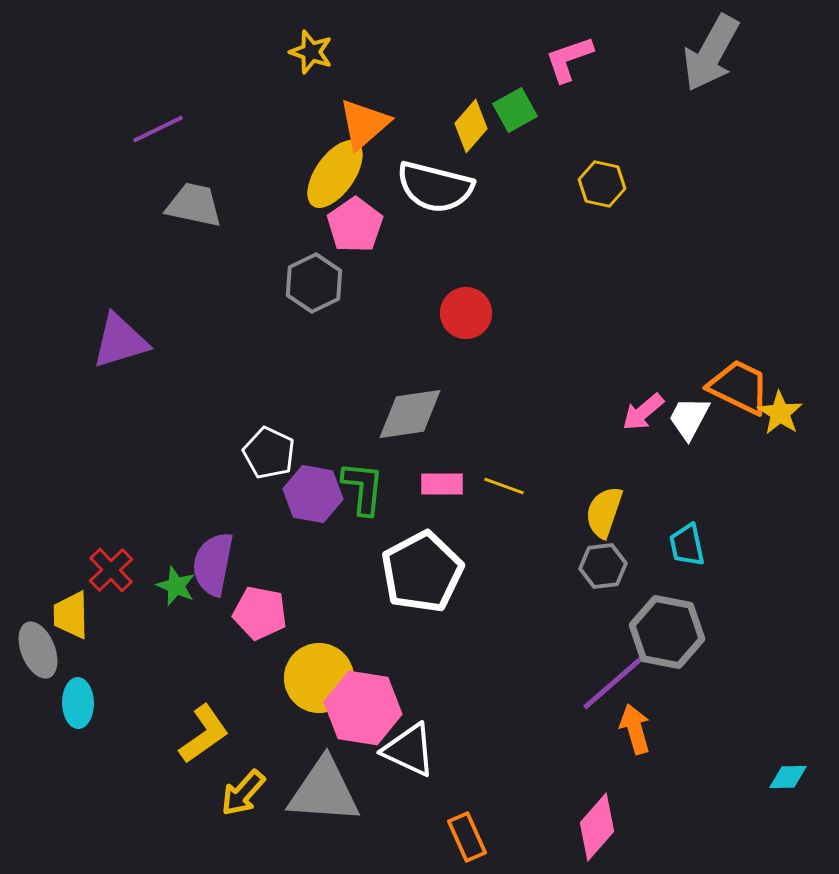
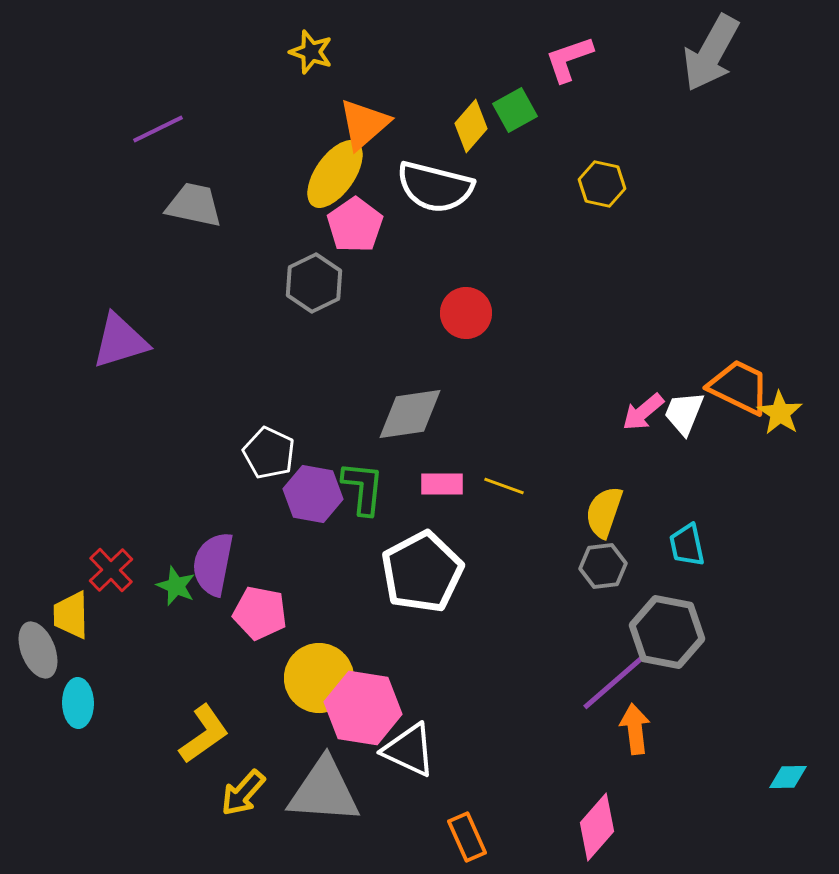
white trapezoid at (689, 418): moved 5 px left, 5 px up; rotated 6 degrees counterclockwise
orange arrow at (635, 729): rotated 9 degrees clockwise
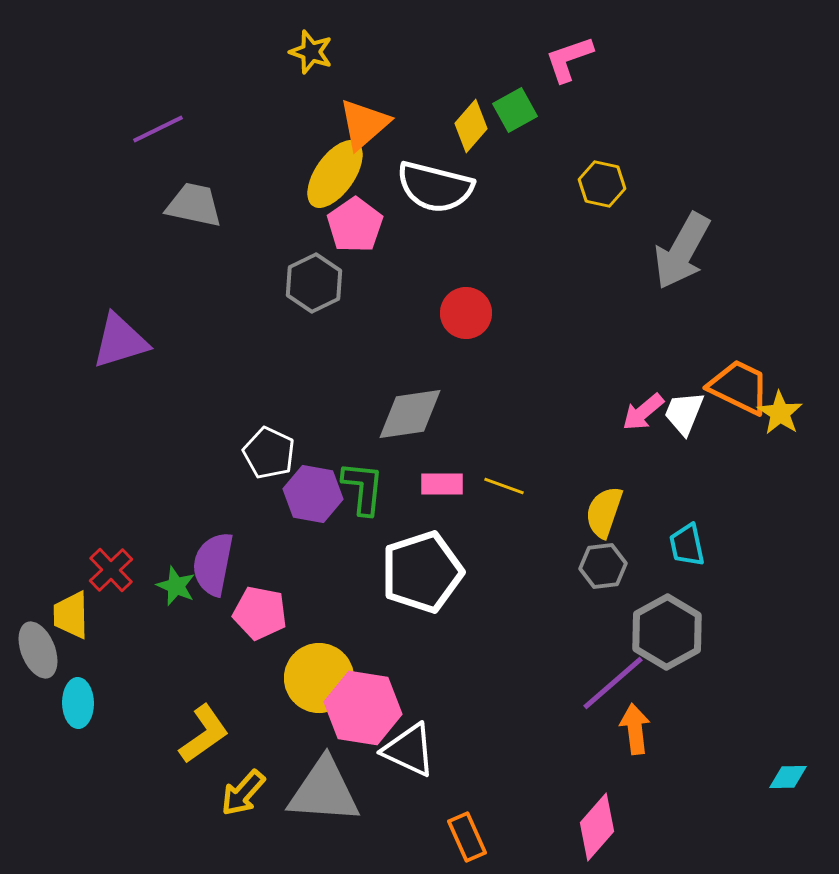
gray arrow at (711, 53): moved 29 px left, 198 px down
white pentagon at (422, 572): rotated 10 degrees clockwise
gray hexagon at (667, 632): rotated 20 degrees clockwise
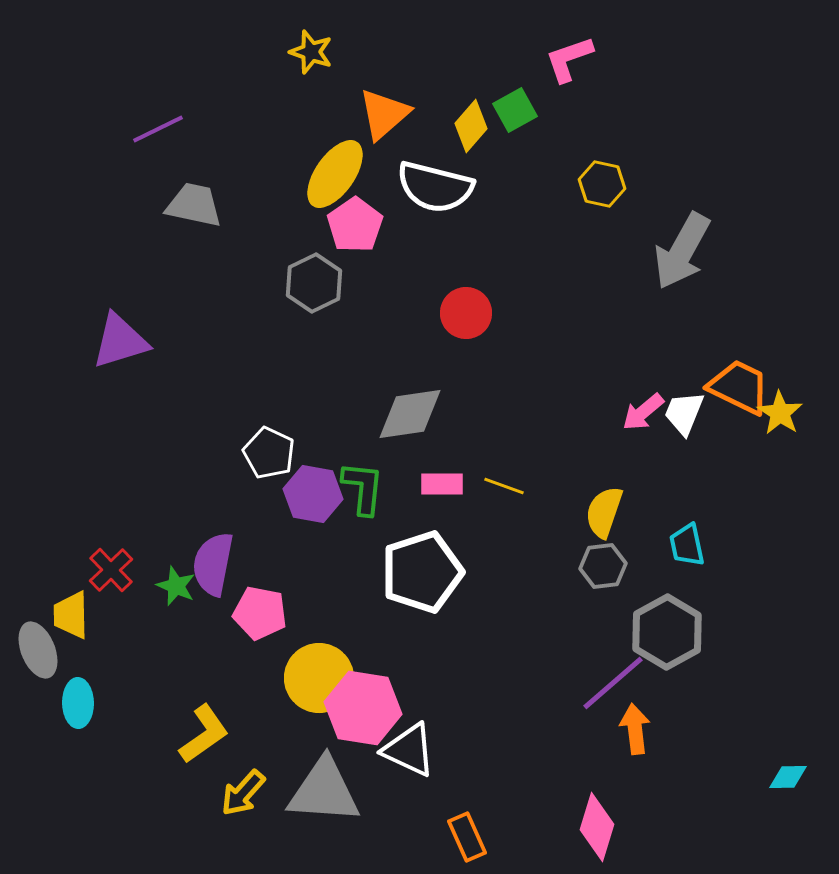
orange triangle at (364, 124): moved 20 px right, 10 px up
pink diamond at (597, 827): rotated 24 degrees counterclockwise
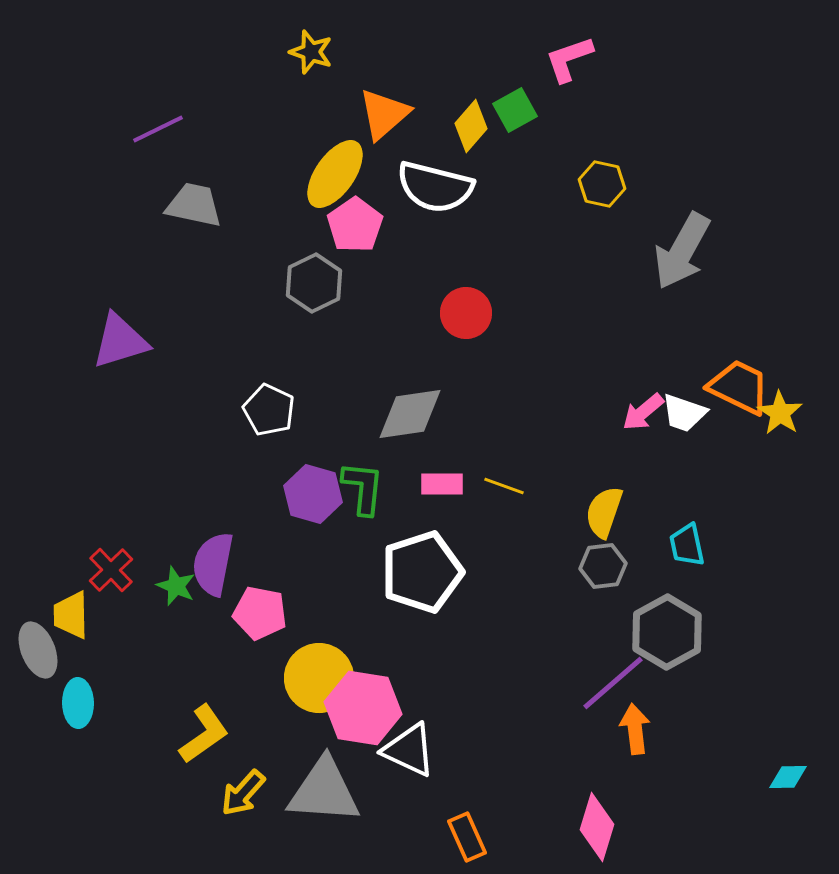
white trapezoid at (684, 413): rotated 93 degrees counterclockwise
white pentagon at (269, 453): moved 43 px up
purple hexagon at (313, 494): rotated 6 degrees clockwise
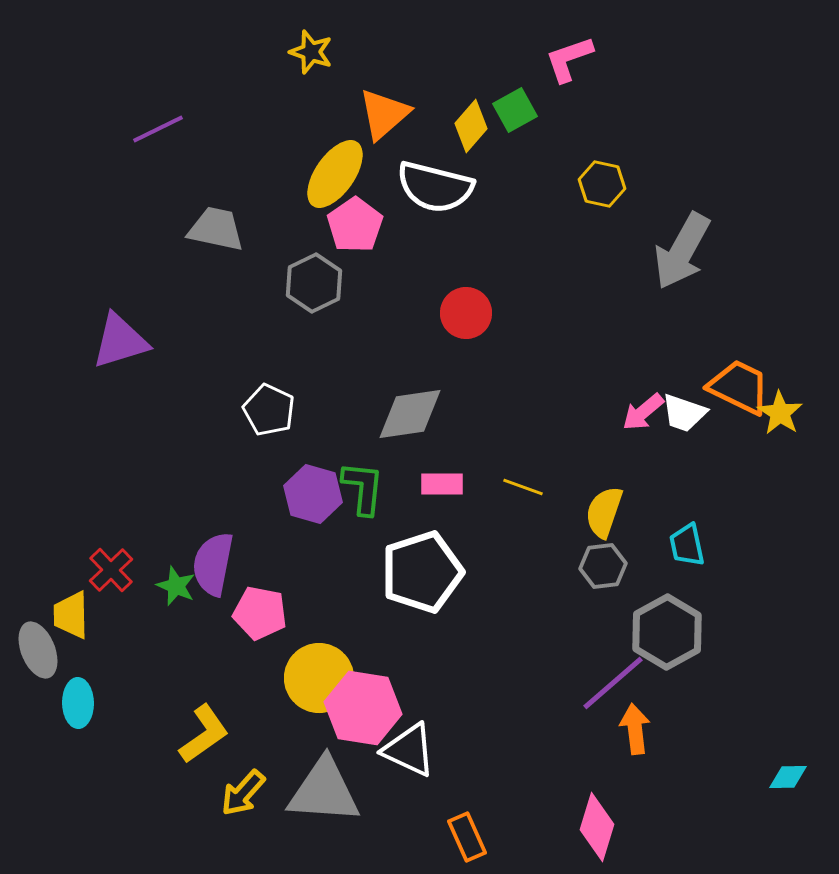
gray trapezoid at (194, 205): moved 22 px right, 24 px down
yellow line at (504, 486): moved 19 px right, 1 px down
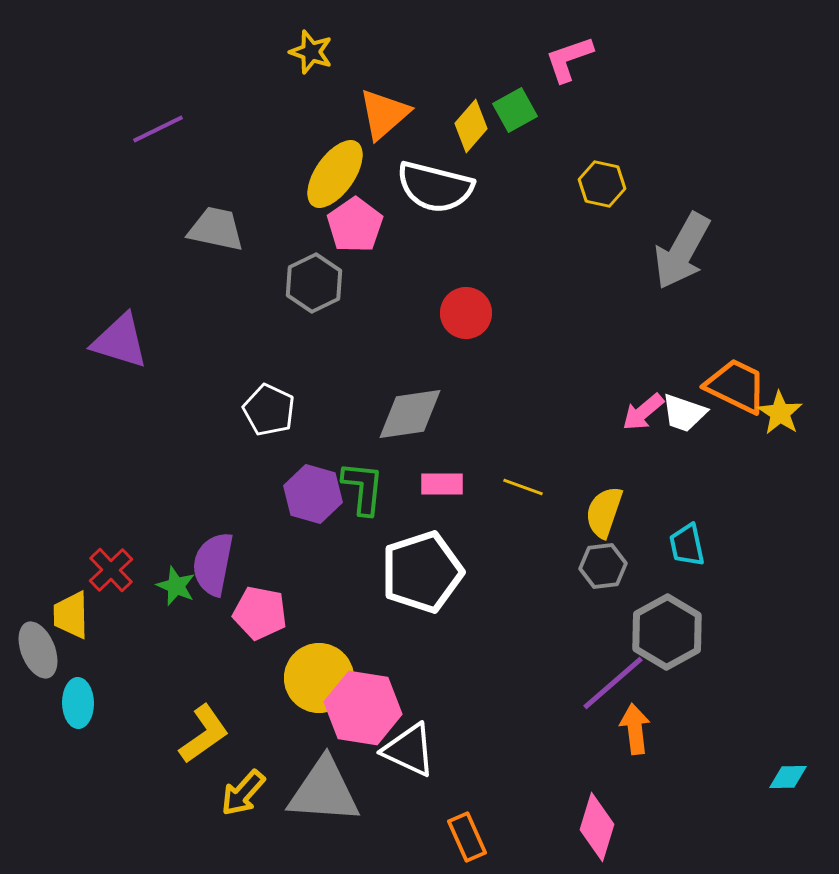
purple triangle at (120, 341): rotated 34 degrees clockwise
orange trapezoid at (739, 387): moved 3 px left, 1 px up
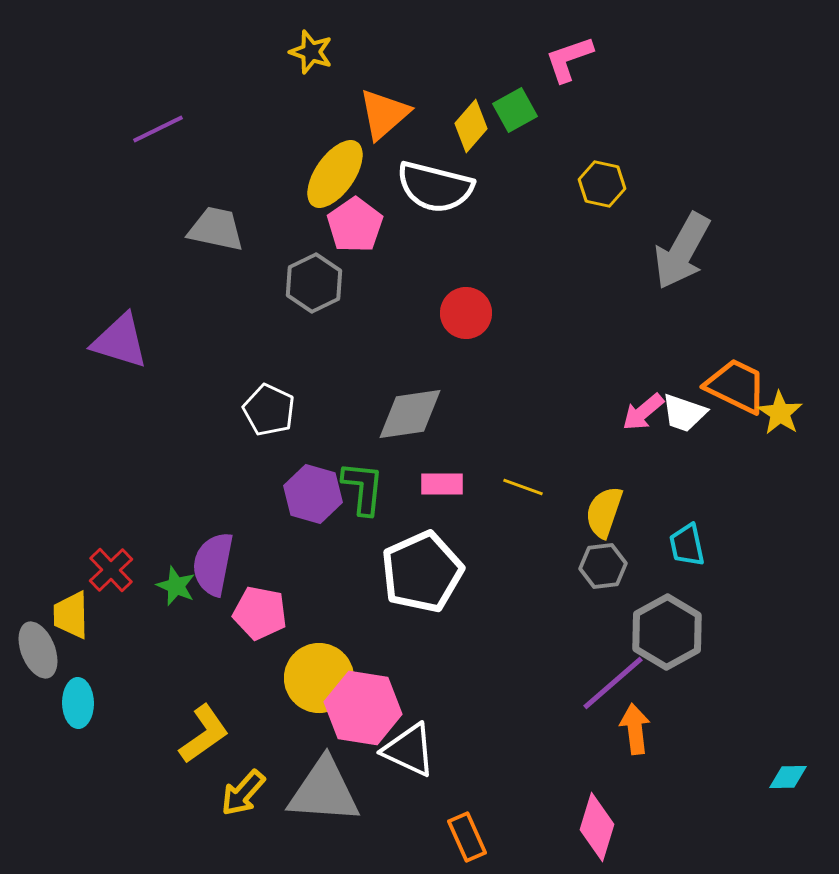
white pentagon at (422, 572): rotated 6 degrees counterclockwise
